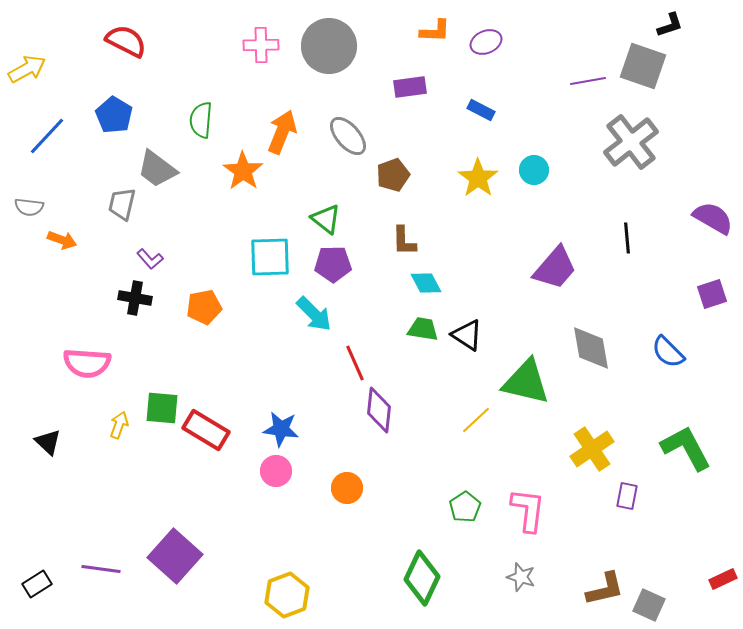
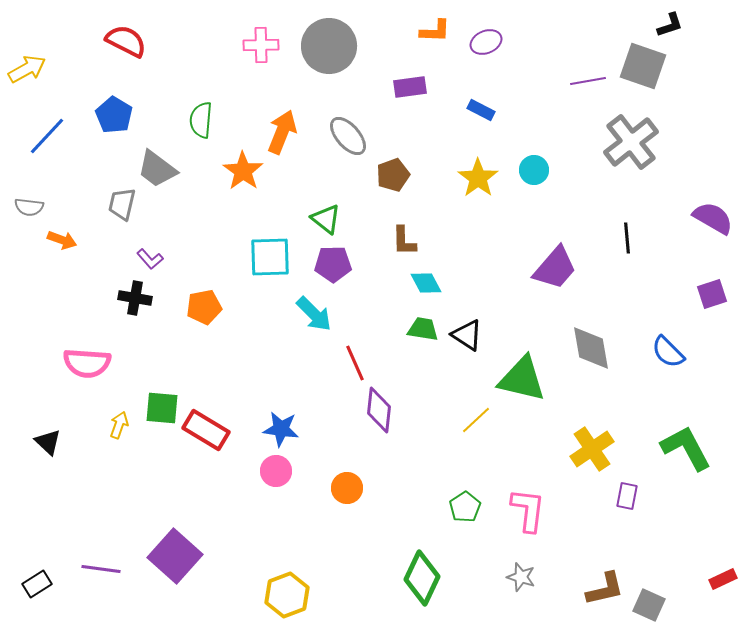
green triangle at (526, 382): moved 4 px left, 3 px up
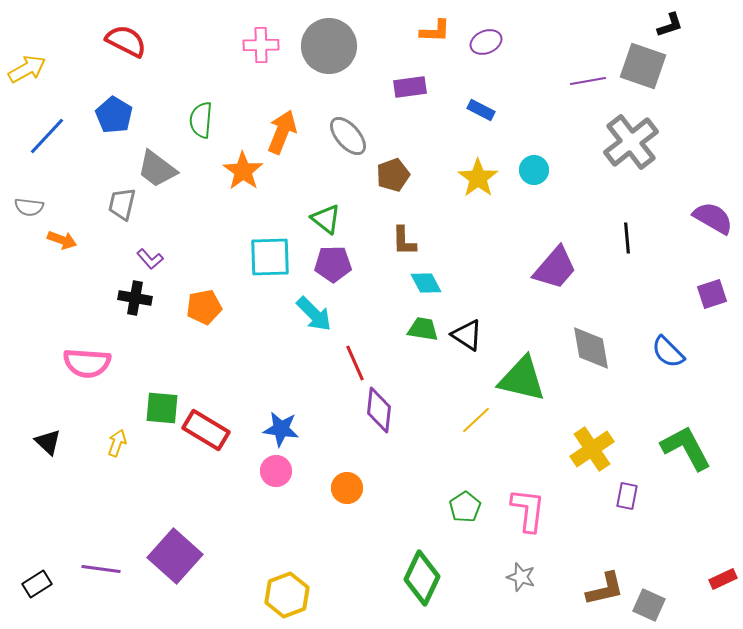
yellow arrow at (119, 425): moved 2 px left, 18 px down
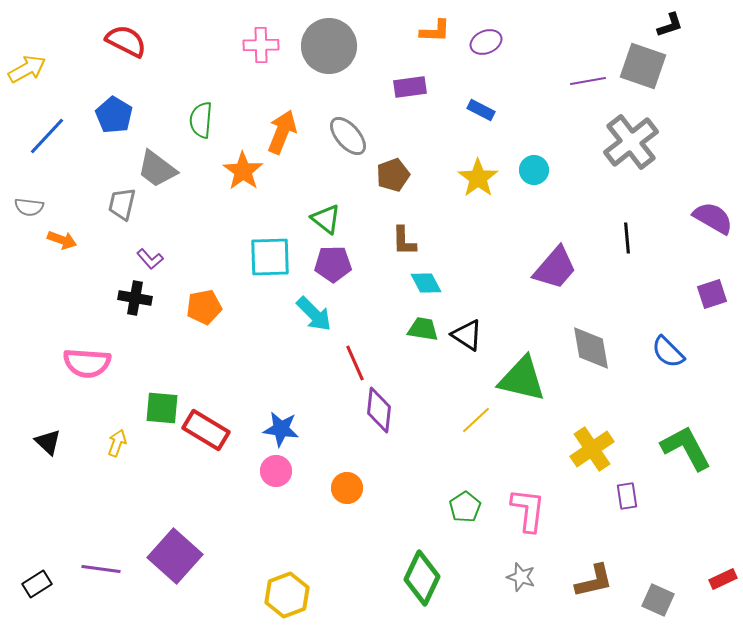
purple rectangle at (627, 496): rotated 20 degrees counterclockwise
brown L-shape at (605, 589): moved 11 px left, 8 px up
gray square at (649, 605): moved 9 px right, 5 px up
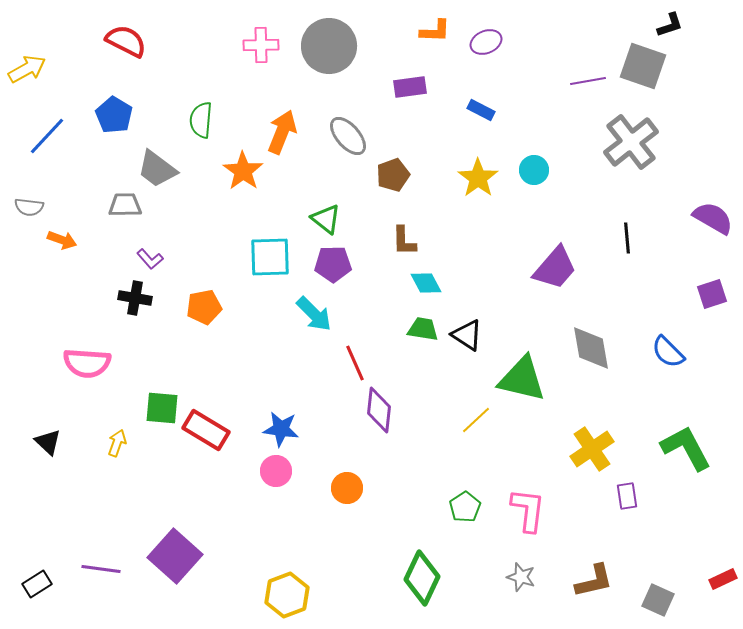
gray trapezoid at (122, 204): moved 3 px right, 1 px down; rotated 76 degrees clockwise
